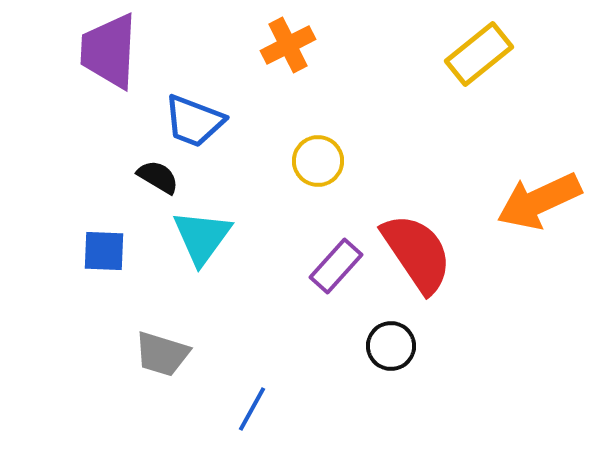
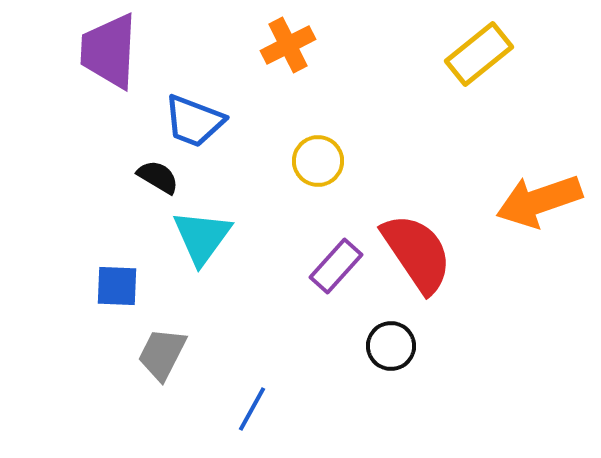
orange arrow: rotated 6 degrees clockwise
blue square: moved 13 px right, 35 px down
gray trapezoid: rotated 100 degrees clockwise
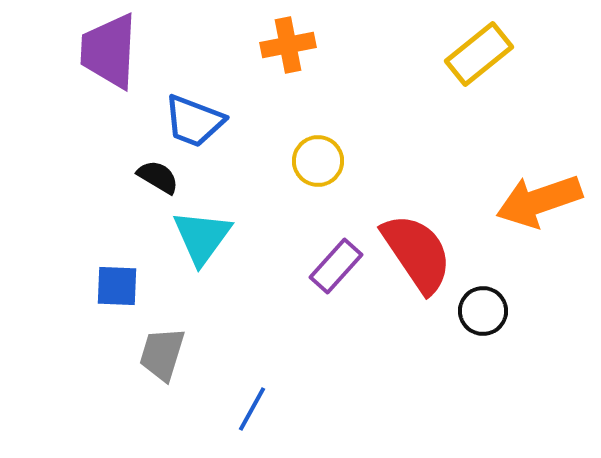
orange cross: rotated 16 degrees clockwise
black circle: moved 92 px right, 35 px up
gray trapezoid: rotated 10 degrees counterclockwise
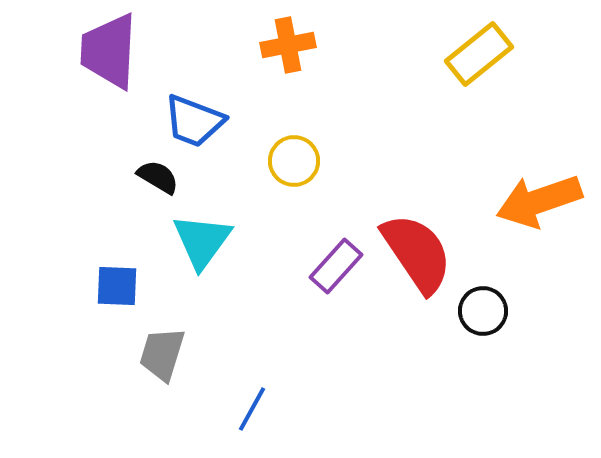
yellow circle: moved 24 px left
cyan triangle: moved 4 px down
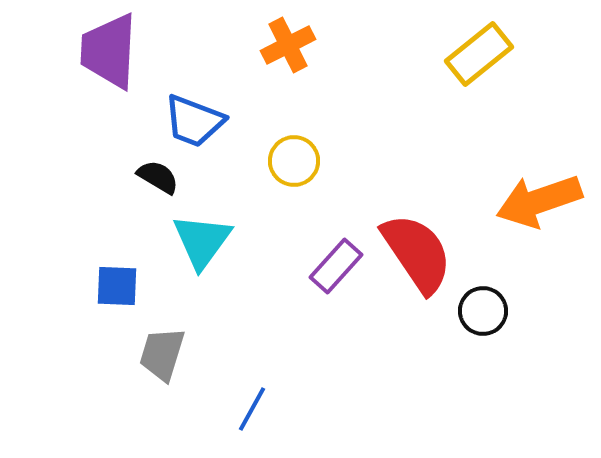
orange cross: rotated 16 degrees counterclockwise
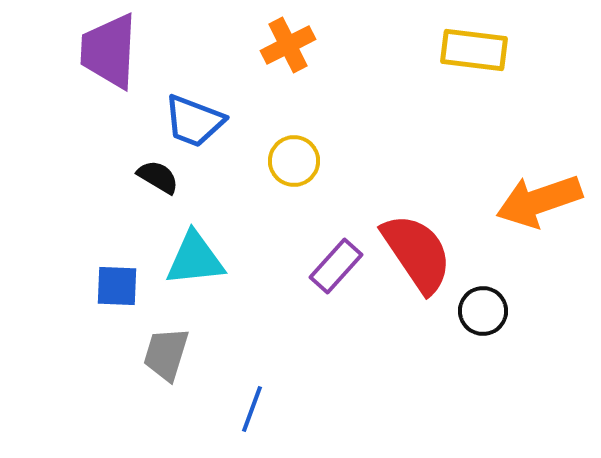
yellow rectangle: moved 5 px left, 4 px up; rotated 46 degrees clockwise
cyan triangle: moved 7 px left, 18 px down; rotated 48 degrees clockwise
gray trapezoid: moved 4 px right
blue line: rotated 9 degrees counterclockwise
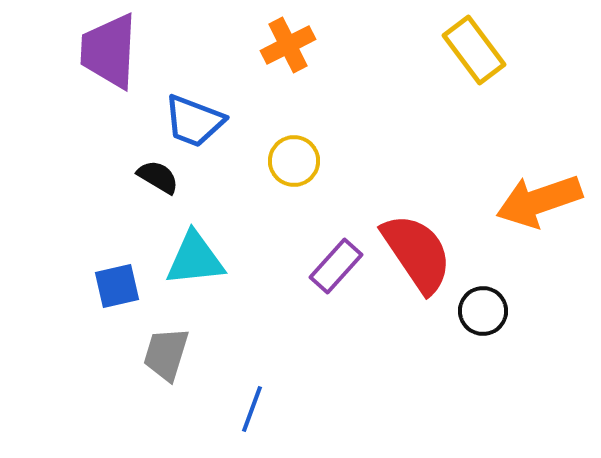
yellow rectangle: rotated 46 degrees clockwise
blue square: rotated 15 degrees counterclockwise
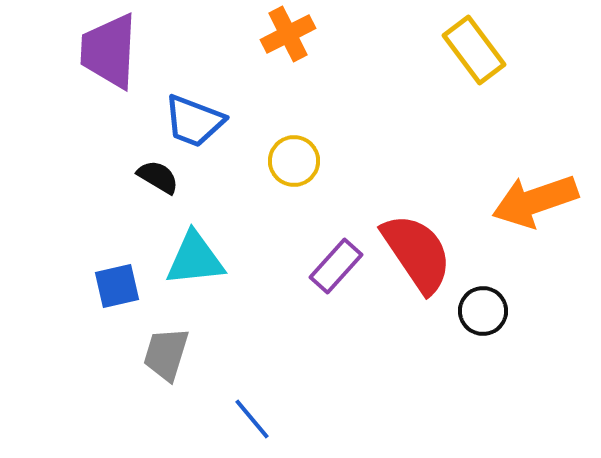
orange cross: moved 11 px up
orange arrow: moved 4 px left
blue line: moved 10 px down; rotated 60 degrees counterclockwise
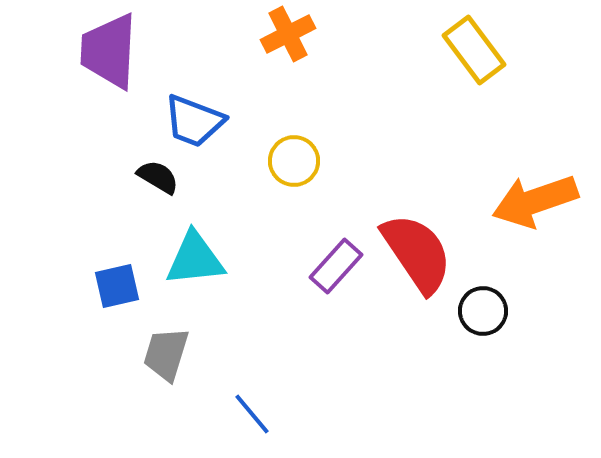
blue line: moved 5 px up
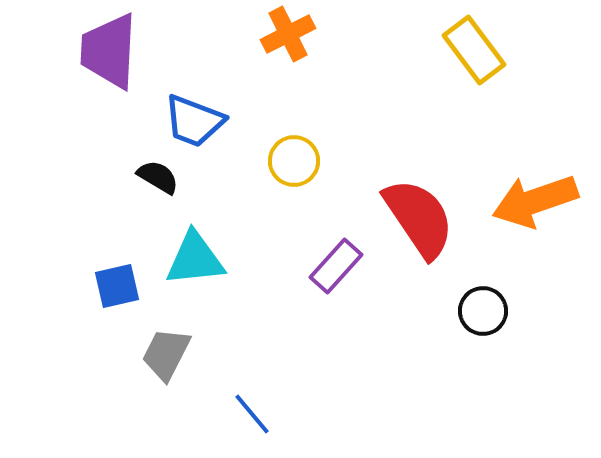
red semicircle: moved 2 px right, 35 px up
gray trapezoid: rotated 10 degrees clockwise
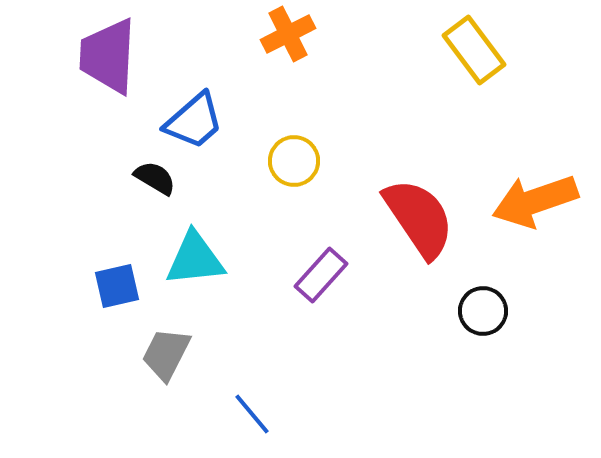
purple trapezoid: moved 1 px left, 5 px down
blue trapezoid: rotated 62 degrees counterclockwise
black semicircle: moved 3 px left, 1 px down
purple rectangle: moved 15 px left, 9 px down
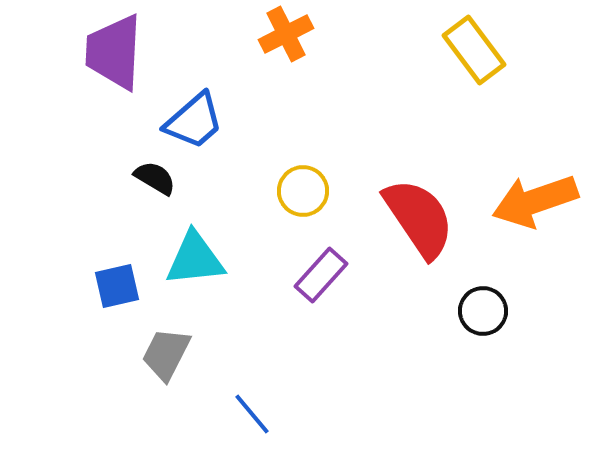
orange cross: moved 2 px left
purple trapezoid: moved 6 px right, 4 px up
yellow circle: moved 9 px right, 30 px down
